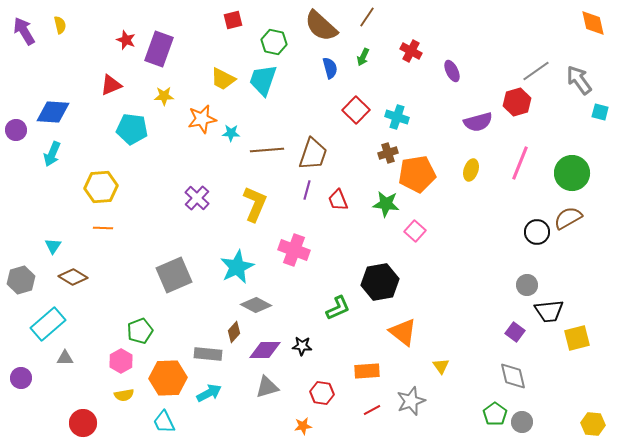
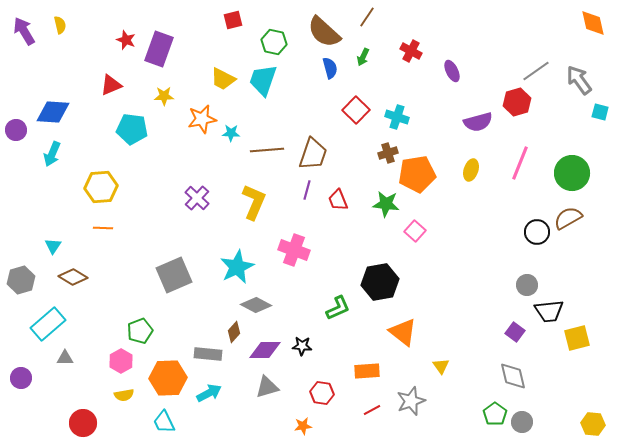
brown semicircle at (321, 26): moved 3 px right, 6 px down
yellow L-shape at (255, 204): moved 1 px left, 2 px up
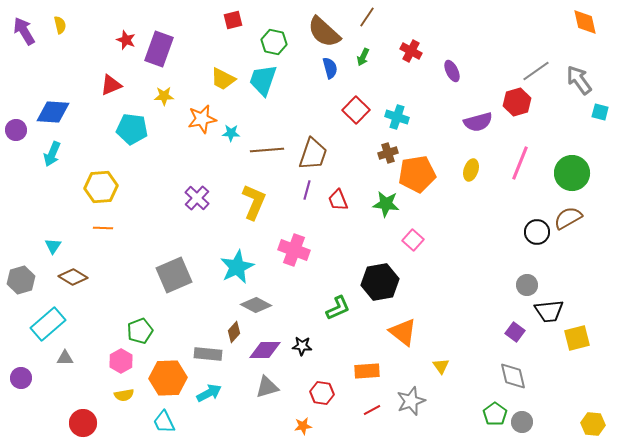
orange diamond at (593, 23): moved 8 px left, 1 px up
pink square at (415, 231): moved 2 px left, 9 px down
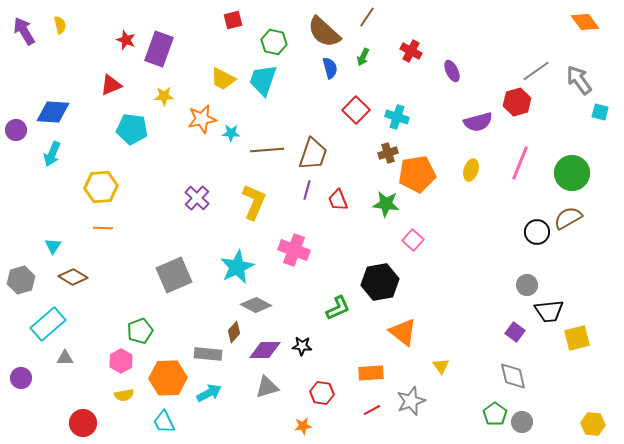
orange diamond at (585, 22): rotated 24 degrees counterclockwise
orange rectangle at (367, 371): moved 4 px right, 2 px down
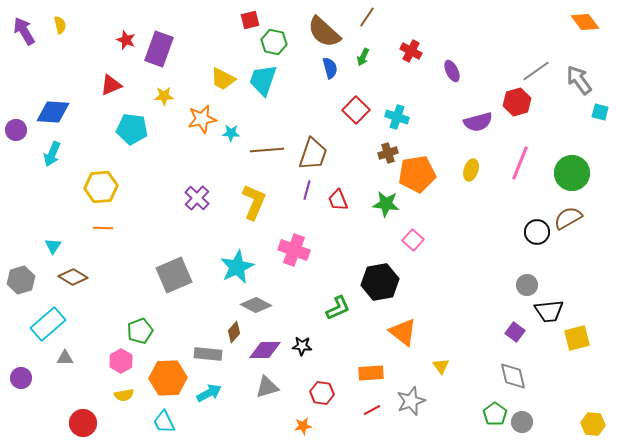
red square at (233, 20): moved 17 px right
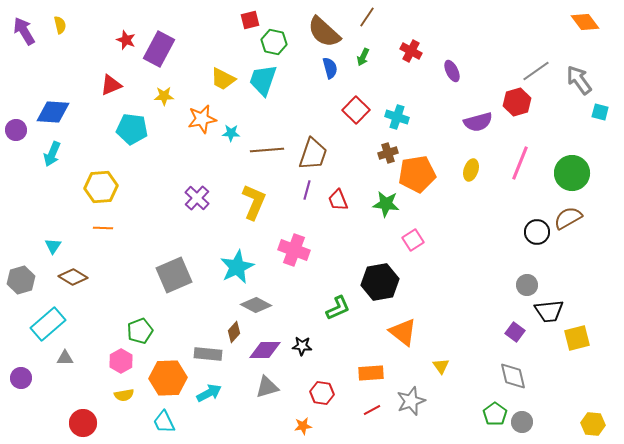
purple rectangle at (159, 49): rotated 8 degrees clockwise
pink square at (413, 240): rotated 15 degrees clockwise
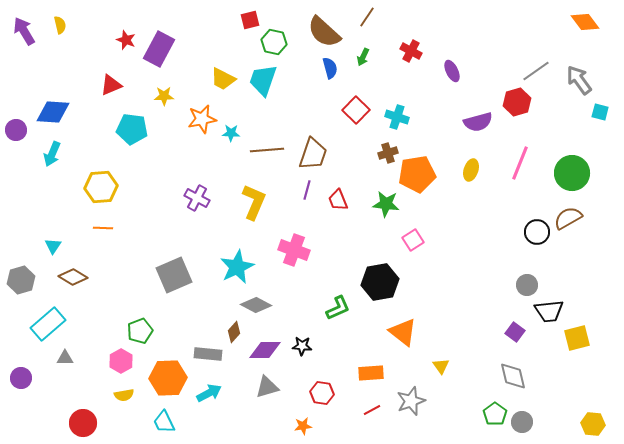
purple cross at (197, 198): rotated 15 degrees counterclockwise
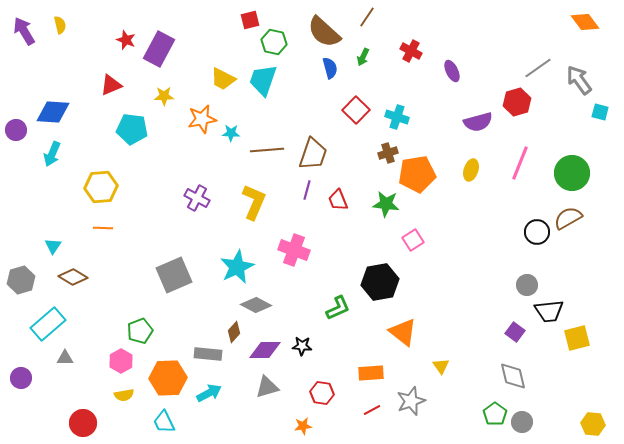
gray line at (536, 71): moved 2 px right, 3 px up
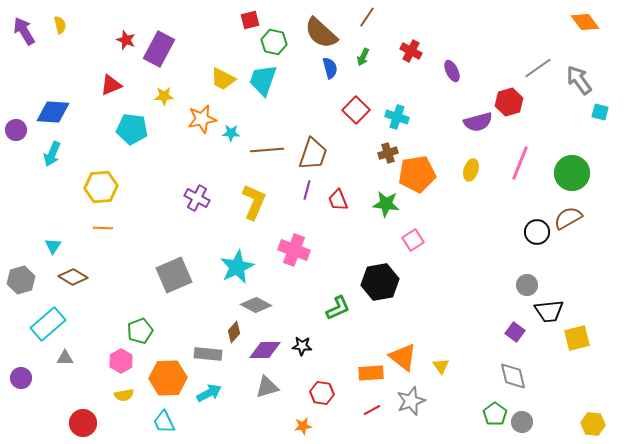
brown semicircle at (324, 32): moved 3 px left, 1 px down
red hexagon at (517, 102): moved 8 px left
orange triangle at (403, 332): moved 25 px down
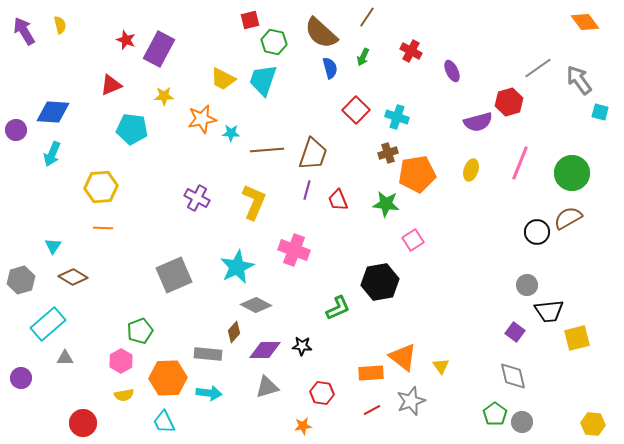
cyan arrow at (209, 393): rotated 35 degrees clockwise
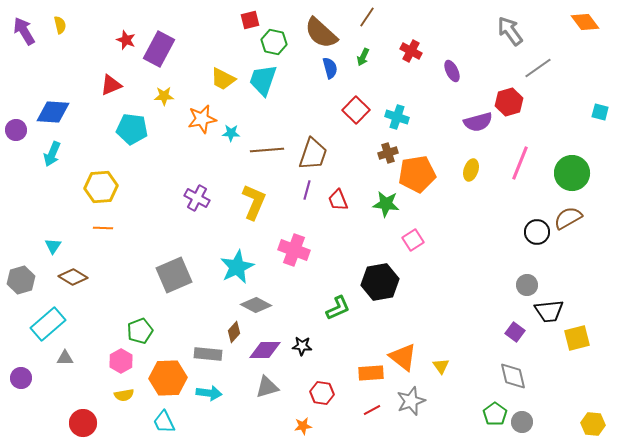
gray arrow at (579, 80): moved 69 px left, 49 px up
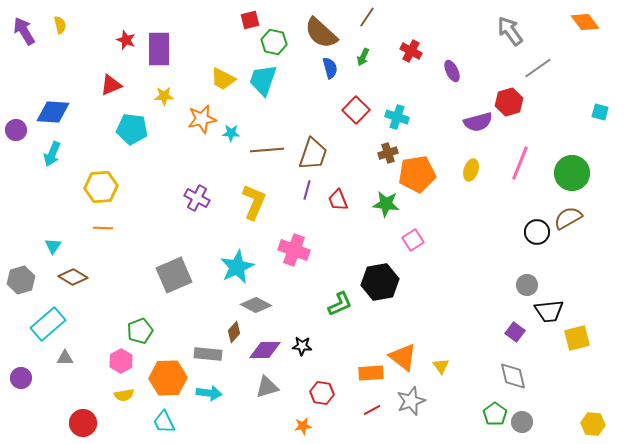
purple rectangle at (159, 49): rotated 28 degrees counterclockwise
green L-shape at (338, 308): moved 2 px right, 4 px up
